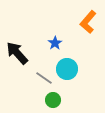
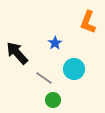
orange L-shape: rotated 20 degrees counterclockwise
cyan circle: moved 7 px right
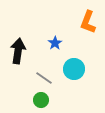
black arrow: moved 1 px right, 2 px up; rotated 50 degrees clockwise
green circle: moved 12 px left
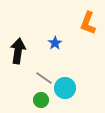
orange L-shape: moved 1 px down
cyan circle: moved 9 px left, 19 px down
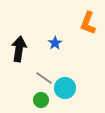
black arrow: moved 1 px right, 2 px up
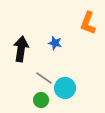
blue star: rotated 24 degrees counterclockwise
black arrow: moved 2 px right
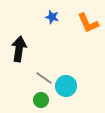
orange L-shape: rotated 45 degrees counterclockwise
blue star: moved 3 px left, 26 px up
black arrow: moved 2 px left
cyan circle: moved 1 px right, 2 px up
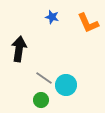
cyan circle: moved 1 px up
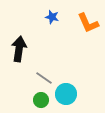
cyan circle: moved 9 px down
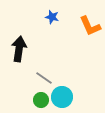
orange L-shape: moved 2 px right, 3 px down
cyan circle: moved 4 px left, 3 px down
